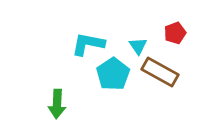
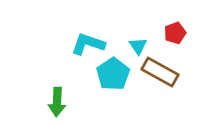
cyan L-shape: rotated 8 degrees clockwise
green arrow: moved 2 px up
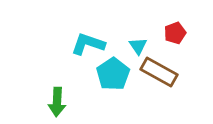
brown rectangle: moved 1 px left
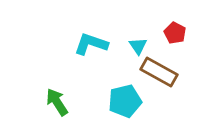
red pentagon: rotated 25 degrees counterclockwise
cyan L-shape: moved 3 px right
cyan pentagon: moved 12 px right, 27 px down; rotated 20 degrees clockwise
green arrow: rotated 144 degrees clockwise
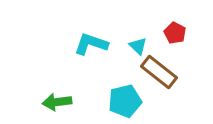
cyan triangle: rotated 12 degrees counterclockwise
brown rectangle: rotated 9 degrees clockwise
green arrow: rotated 64 degrees counterclockwise
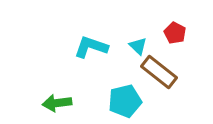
cyan L-shape: moved 3 px down
green arrow: moved 1 px down
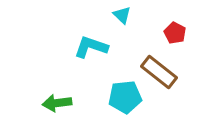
cyan triangle: moved 16 px left, 31 px up
cyan pentagon: moved 4 px up; rotated 8 degrees clockwise
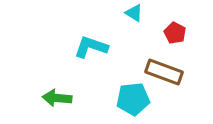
cyan triangle: moved 12 px right, 2 px up; rotated 12 degrees counterclockwise
brown rectangle: moved 5 px right; rotated 18 degrees counterclockwise
cyan pentagon: moved 8 px right, 2 px down
green arrow: moved 5 px up; rotated 12 degrees clockwise
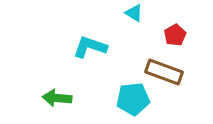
red pentagon: moved 2 px down; rotated 15 degrees clockwise
cyan L-shape: moved 1 px left
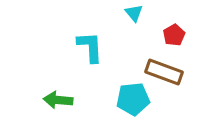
cyan triangle: rotated 18 degrees clockwise
red pentagon: moved 1 px left
cyan L-shape: rotated 68 degrees clockwise
green arrow: moved 1 px right, 2 px down
